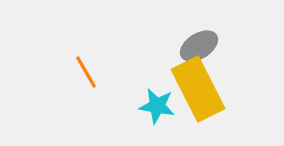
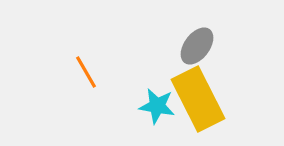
gray ellipse: moved 2 px left; rotated 21 degrees counterclockwise
yellow rectangle: moved 10 px down
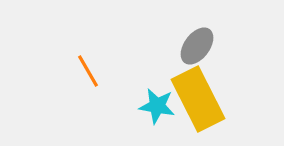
orange line: moved 2 px right, 1 px up
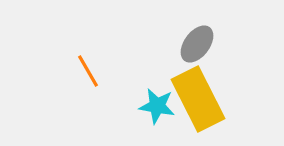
gray ellipse: moved 2 px up
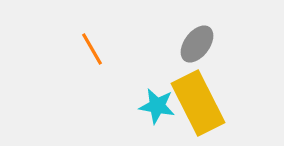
orange line: moved 4 px right, 22 px up
yellow rectangle: moved 4 px down
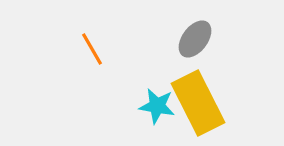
gray ellipse: moved 2 px left, 5 px up
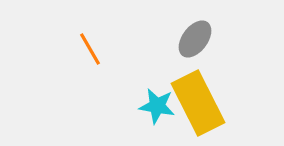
orange line: moved 2 px left
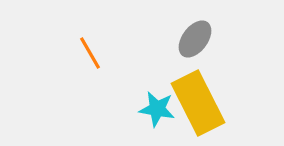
orange line: moved 4 px down
cyan star: moved 3 px down
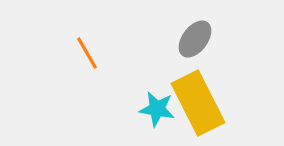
orange line: moved 3 px left
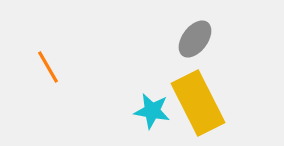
orange line: moved 39 px left, 14 px down
cyan star: moved 5 px left, 2 px down
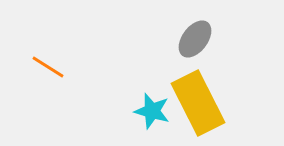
orange line: rotated 28 degrees counterclockwise
cyan star: rotated 6 degrees clockwise
